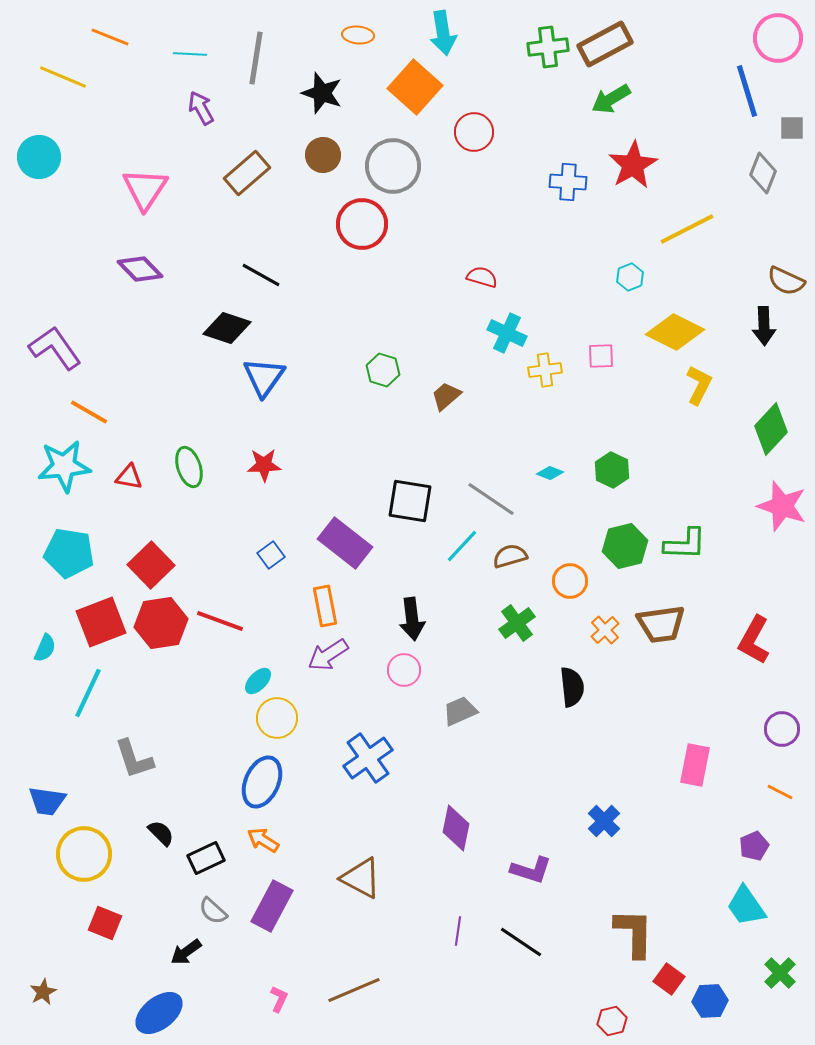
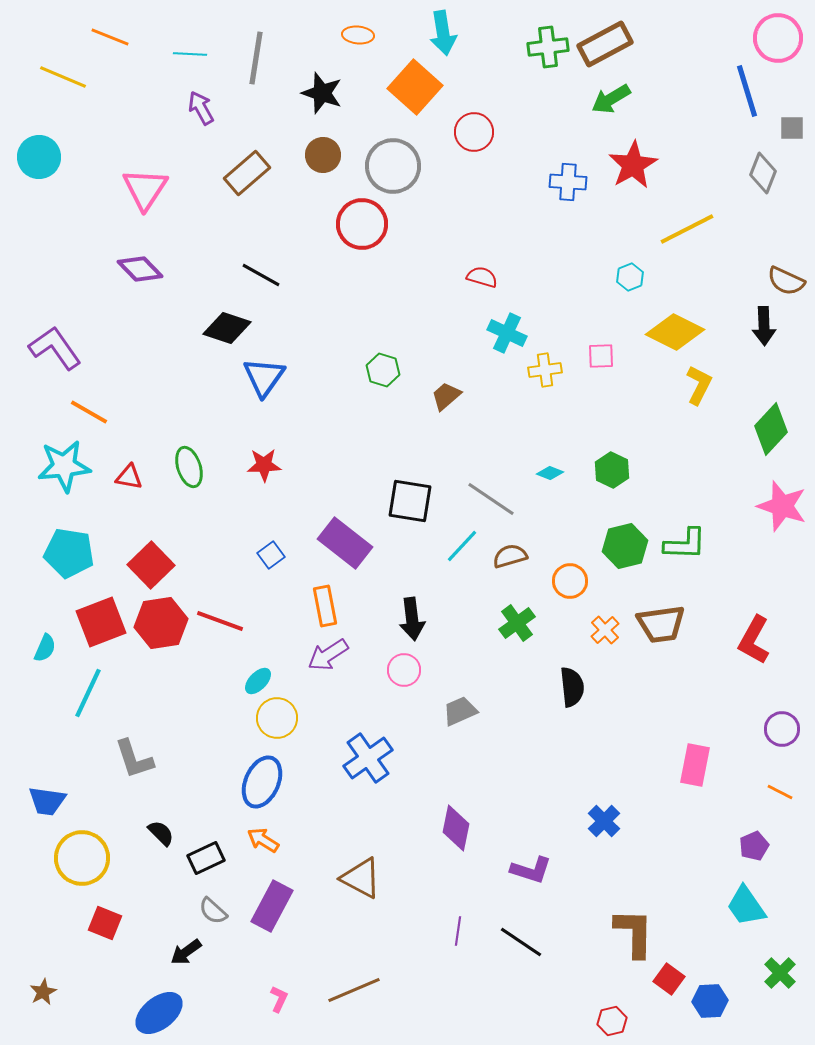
yellow circle at (84, 854): moved 2 px left, 4 px down
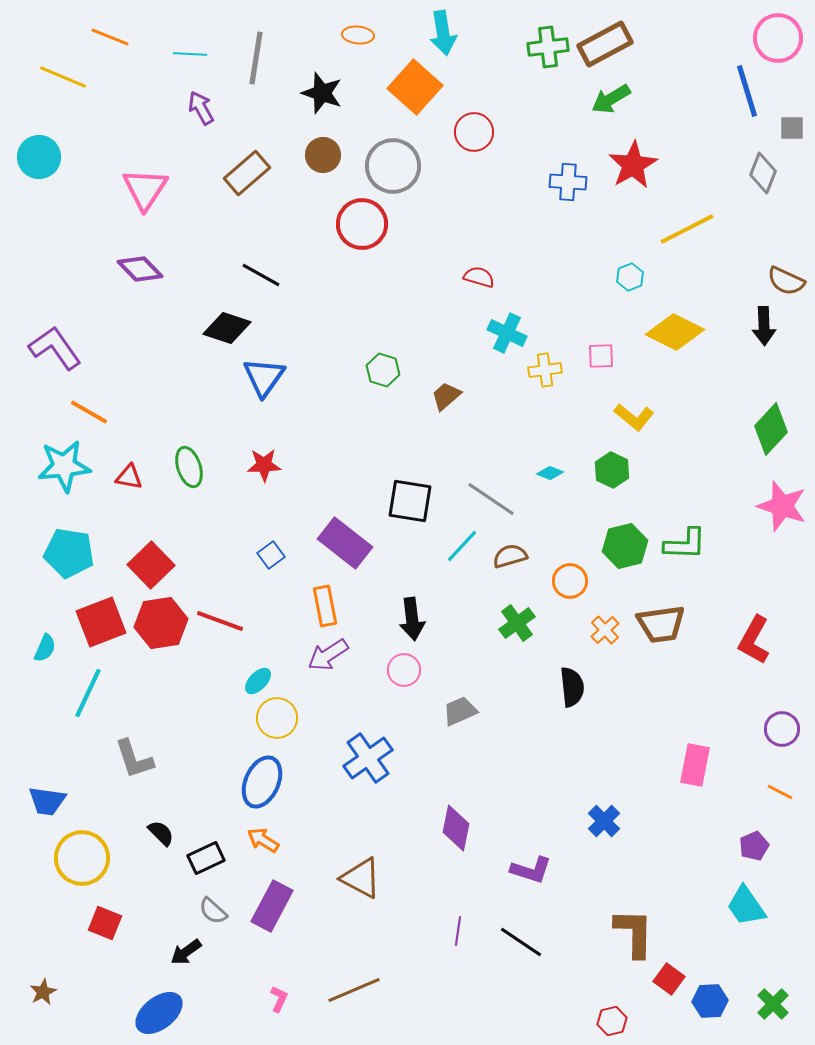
red semicircle at (482, 277): moved 3 px left
yellow L-shape at (699, 385): moved 65 px left, 32 px down; rotated 102 degrees clockwise
green cross at (780, 973): moved 7 px left, 31 px down
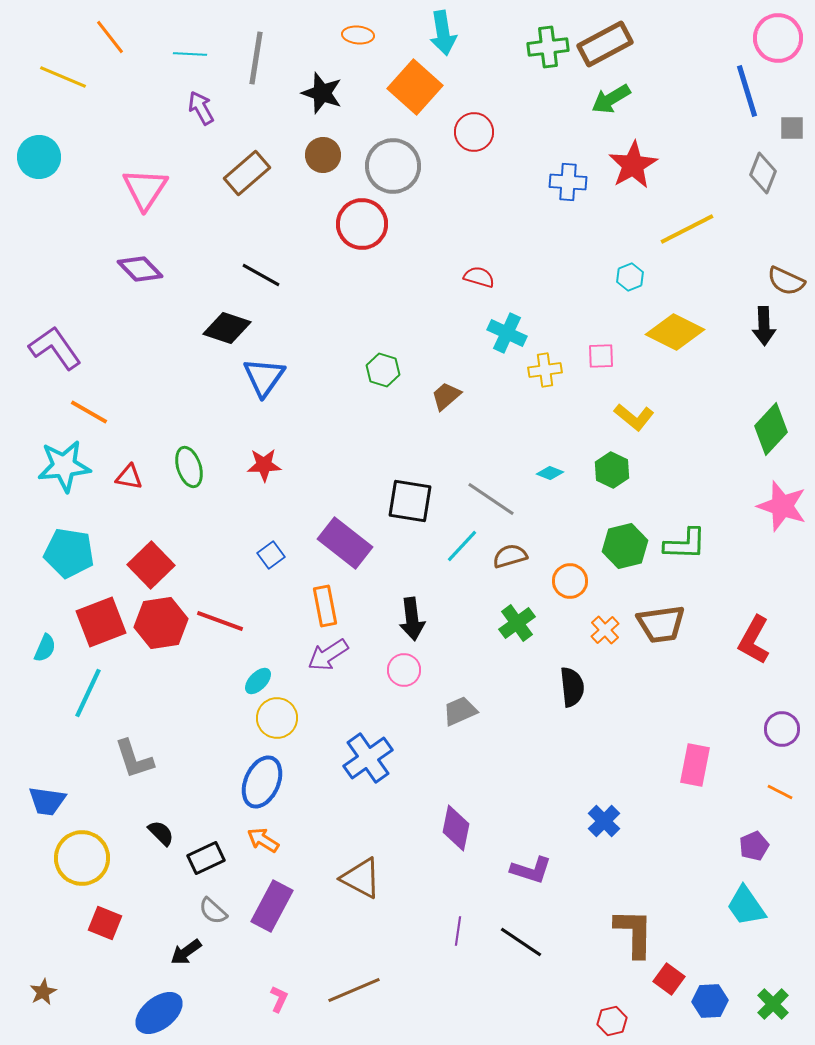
orange line at (110, 37): rotated 30 degrees clockwise
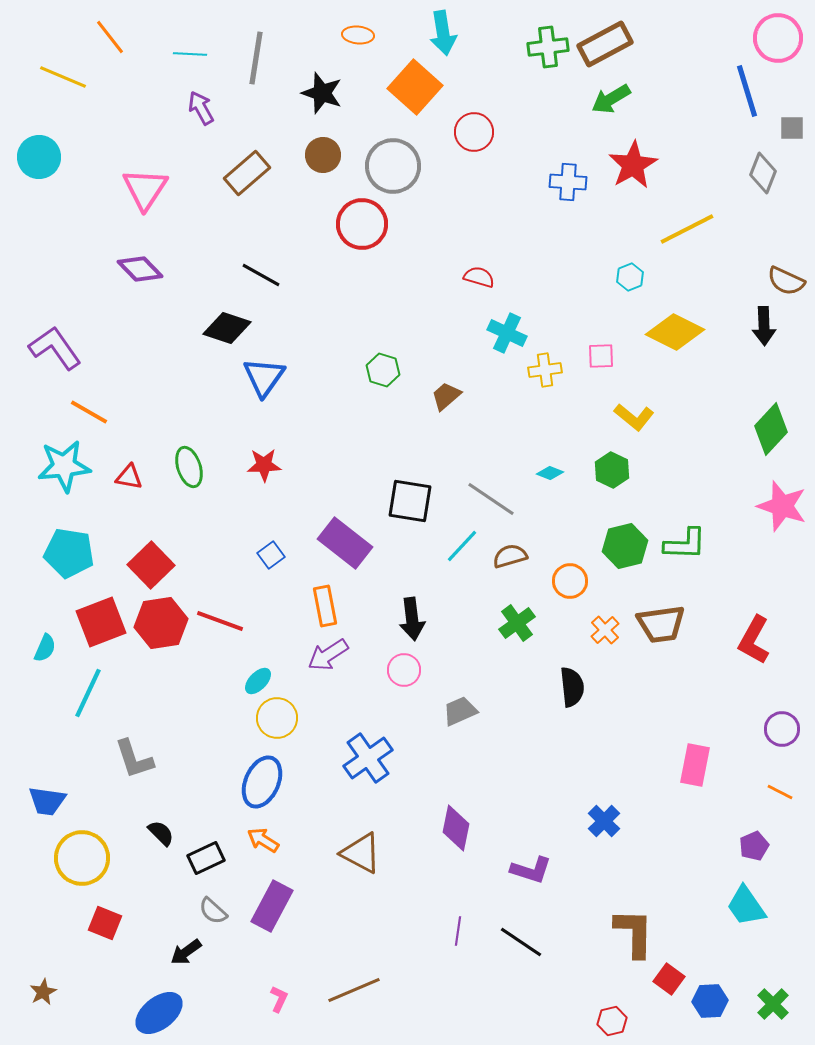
brown triangle at (361, 878): moved 25 px up
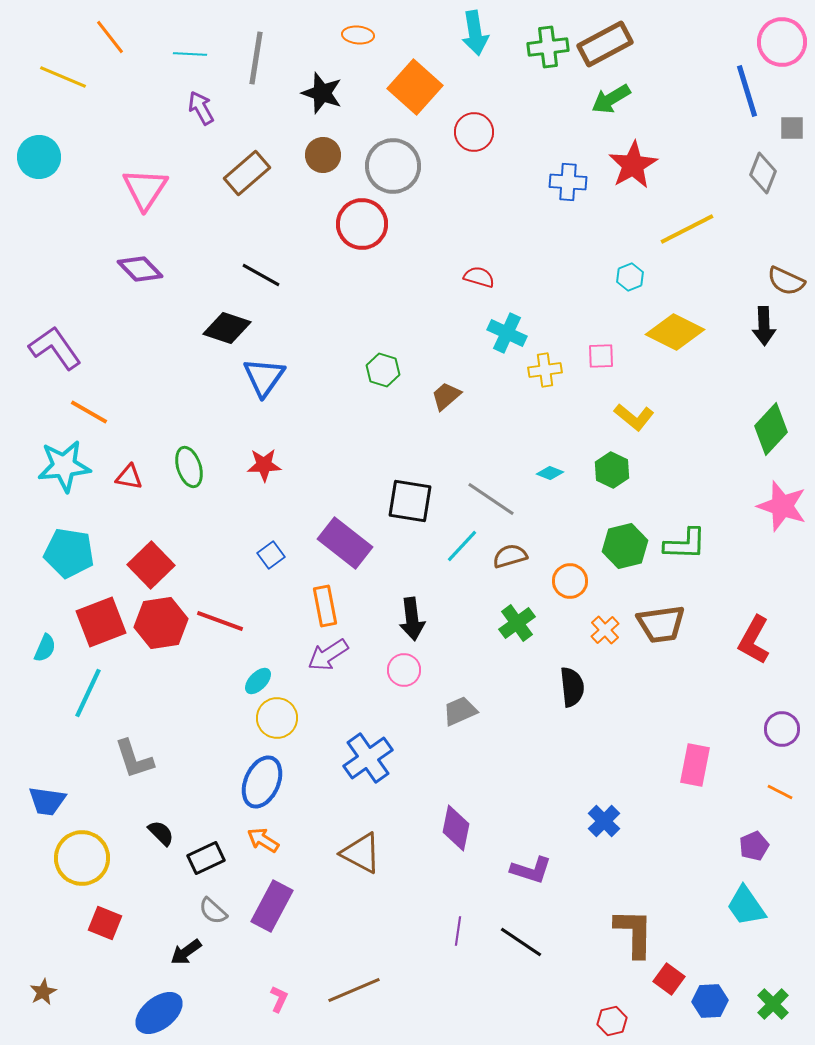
cyan arrow at (443, 33): moved 32 px right
pink circle at (778, 38): moved 4 px right, 4 px down
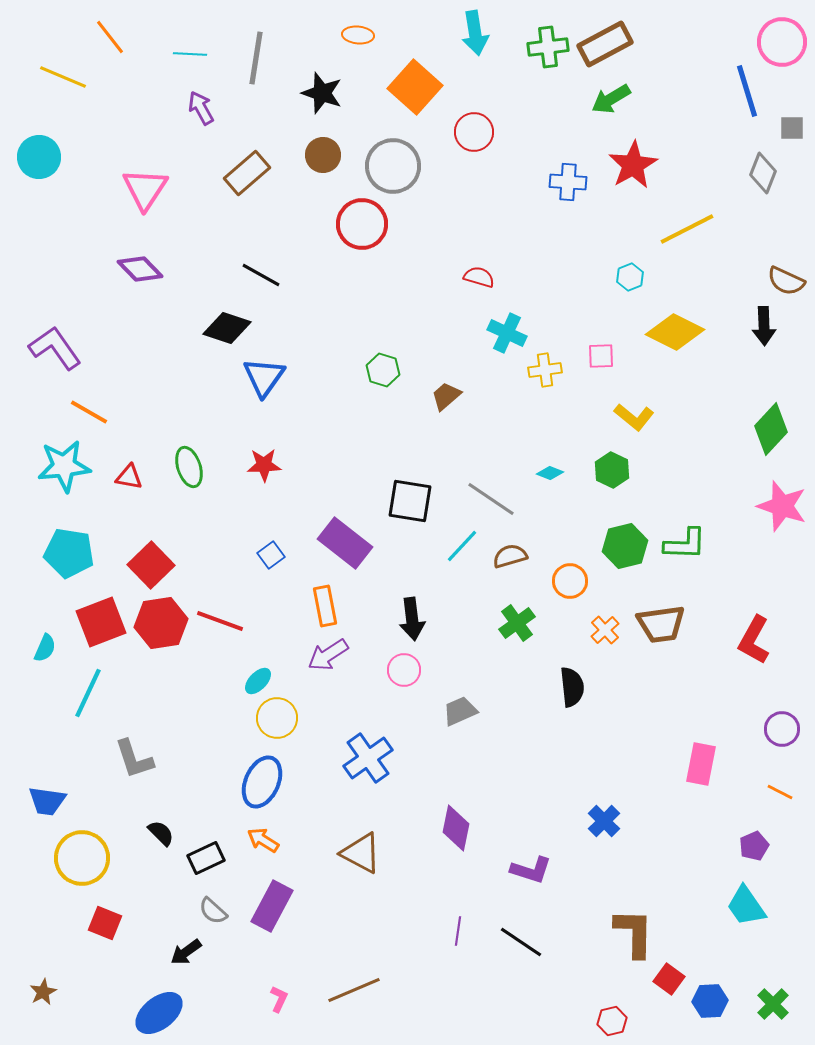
pink rectangle at (695, 765): moved 6 px right, 1 px up
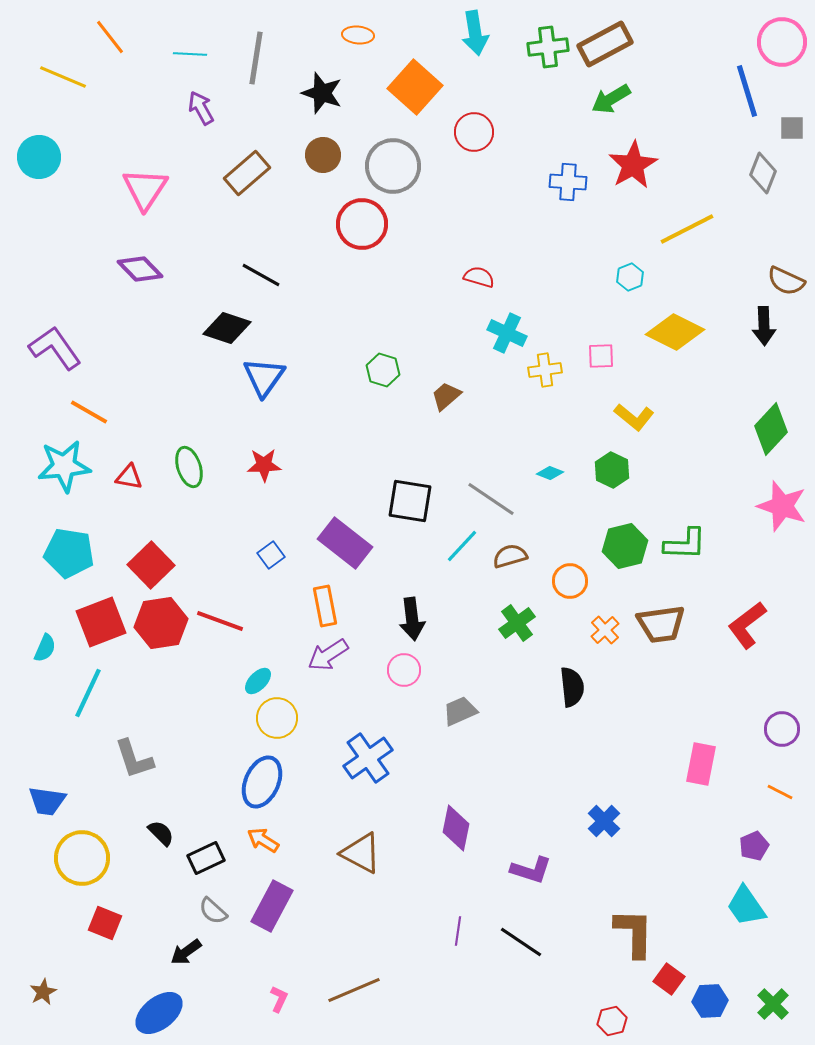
red L-shape at (754, 640): moved 7 px left, 15 px up; rotated 24 degrees clockwise
